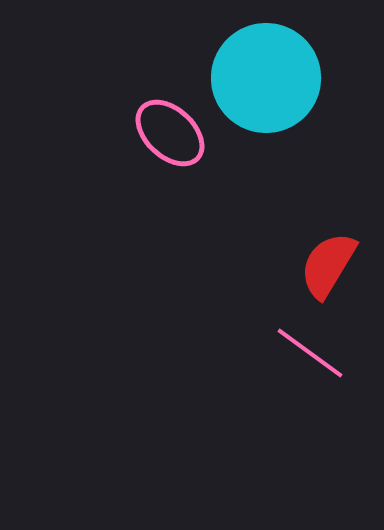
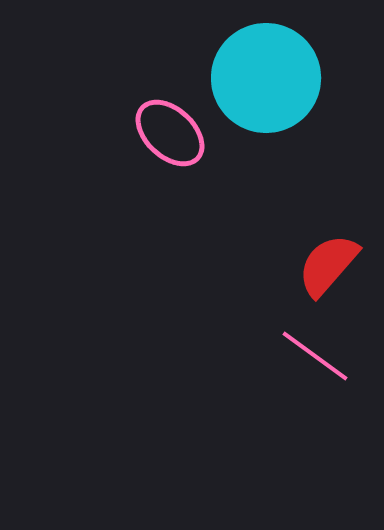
red semicircle: rotated 10 degrees clockwise
pink line: moved 5 px right, 3 px down
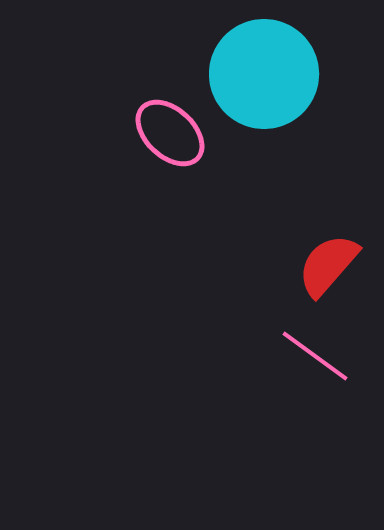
cyan circle: moved 2 px left, 4 px up
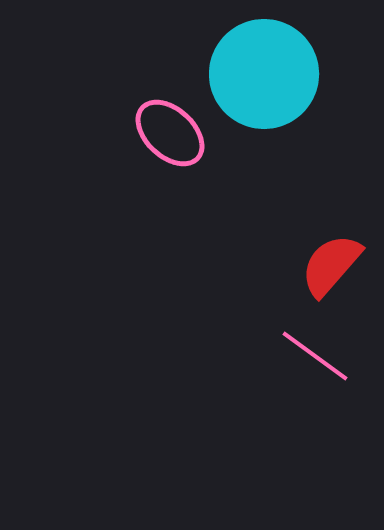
red semicircle: moved 3 px right
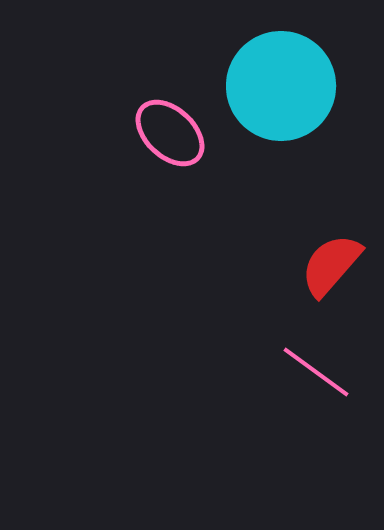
cyan circle: moved 17 px right, 12 px down
pink line: moved 1 px right, 16 px down
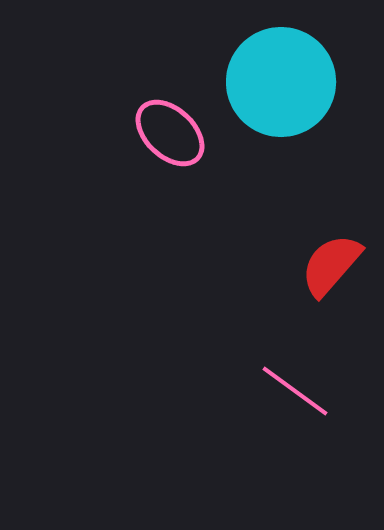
cyan circle: moved 4 px up
pink line: moved 21 px left, 19 px down
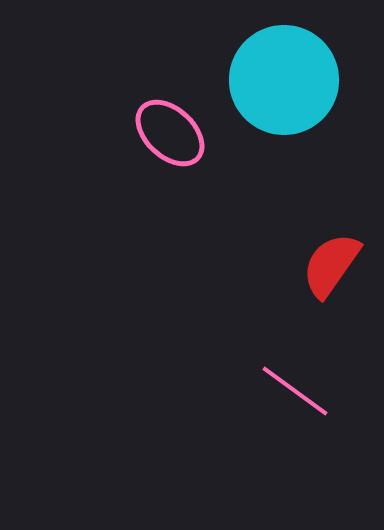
cyan circle: moved 3 px right, 2 px up
red semicircle: rotated 6 degrees counterclockwise
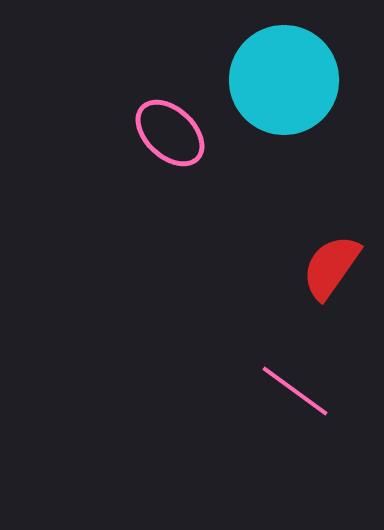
red semicircle: moved 2 px down
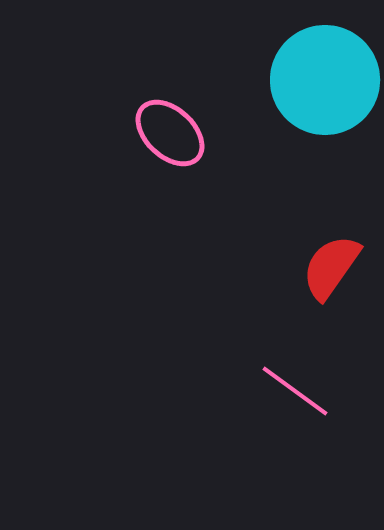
cyan circle: moved 41 px right
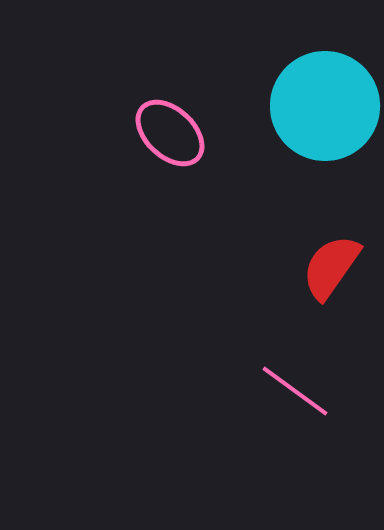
cyan circle: moved 26 px down
